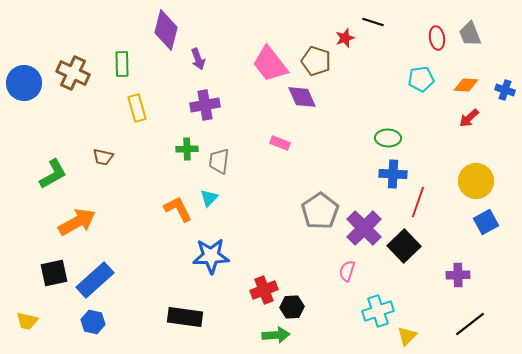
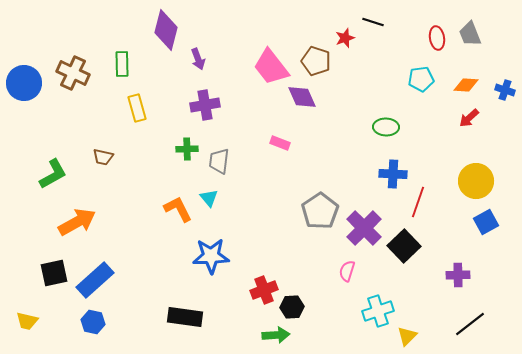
pink trapezoid at (270, 64): moved 1 px right, 3 px down
green ellipse at (388, 138): moved 2 px left, 11 px up
cyan triangle at (209, 198): rotated 24 degrees counterclockwise
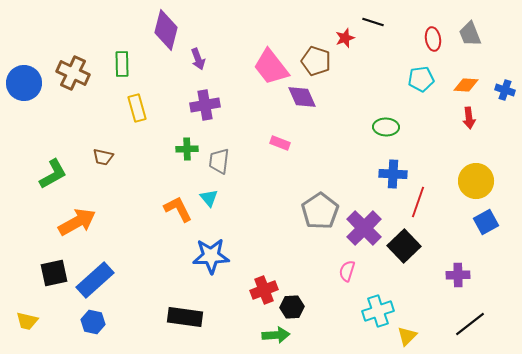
red ellipse at (437, 38): moved 4 px left, 1 px down
red arrow at (469, 118): rotated 55 degrees counterclockwise
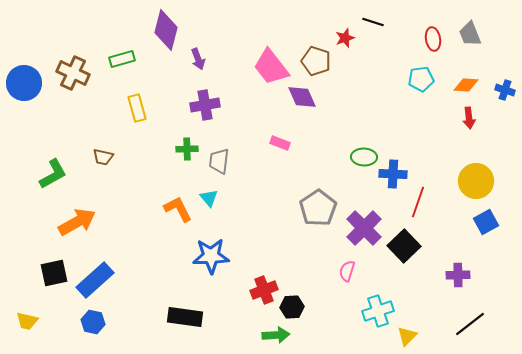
green rectangle at (122, 64): moved 5 px up; rotated 75 degrees clockwise
green ellipse at (386, 127): moved 22 px left, 30 px down
gray pentagon at (320, 211): moved 2 px left, 3 px up
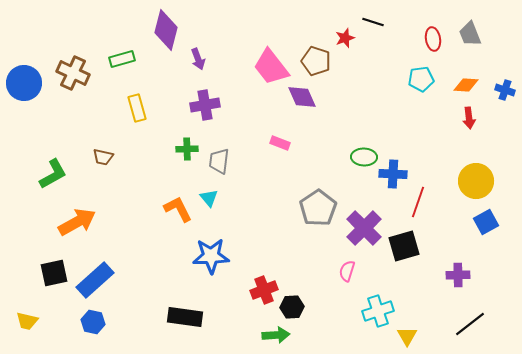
black square at (404, 246): rotated 28 degrees clockwise
yellow triangle at (407, 336): rotated 15 degrees counterclockwise
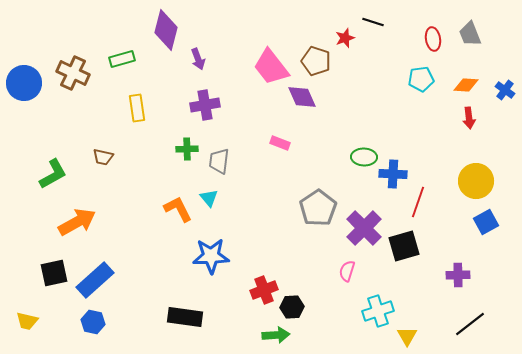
blue cross at (505, 90): rotated 18 degrees clockwise
yellow rectangle at (137, 108): rotated 8 degrees clockwise
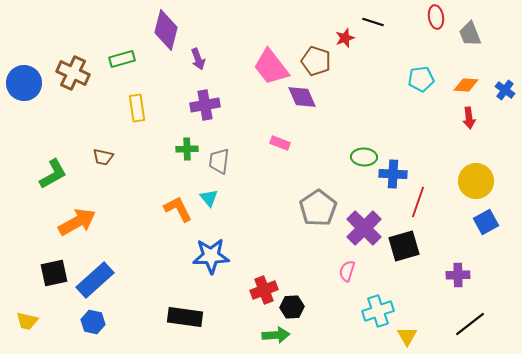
red ellipse at (433, 39): moved 3 px right, 22 px up
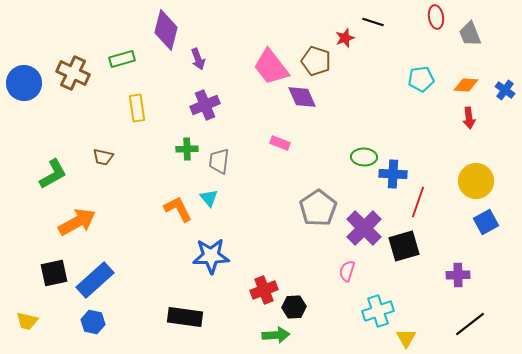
purple cross at (205, 105): rotated 12 degrees counterclockwise
black hexagon at (292, 307): moved 2 px right
yellow triangle at (407, 336): moved 1 px left, 2 px down
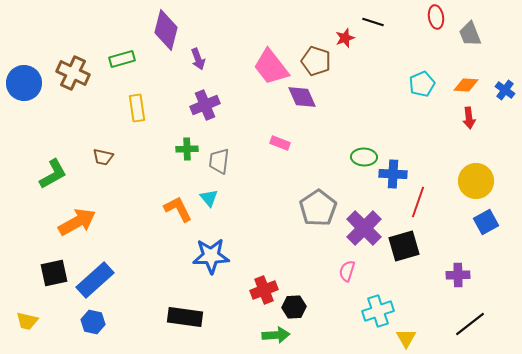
cyan pentagon at (421, 79): moved 1 px right, 5 px down; rotated 15 degrees counterclockwise
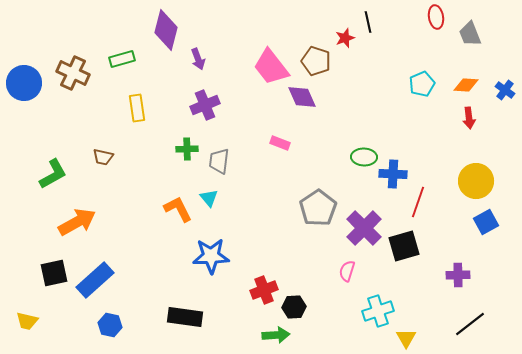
black line at (373, 22): moved 5 px left; rotated 60 degrees clockwise
blue hexagon at (93, 322): moved 17 px right, 3 px down
